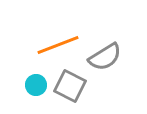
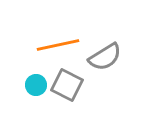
orange line: rotated 9 degrees clockwise
gray square: moved 3 px left, 1 px up
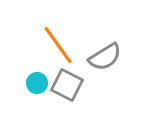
orange line: rotated 66 degrees clockwise
cyan circle: moved 1 px right, 2 px up
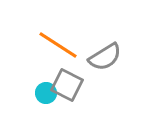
orange line: rotated 21 degrees counterclockwise
cyan circle: moved 9 px right, 10 px down
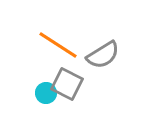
gray semicircle: moved 2 px left, 2 px up
gray square: moved 1 px up
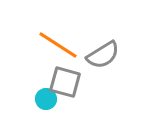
gray square: moved 2 px left, 2 px up; rotated 12 degrees counterclockwise
cyan circle: moved 6 px down
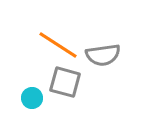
gray semicircle: rotated 24 degrees clockwise
cyan circle: moved 14 px left, 1 px up
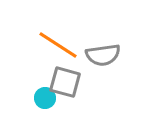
cyan circle: moved 13 px right
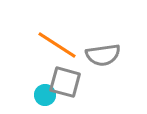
orange line: moved 1 px left
cyan circle: moved 3 px up
